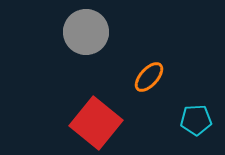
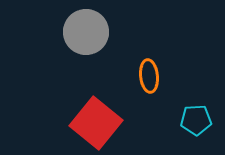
orange ellipse: moved 1 px up; rotated 48 degrees counterclockwise
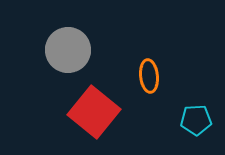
gray circle: moved 18 px left, 18 px down
red square: moved 2 px left, 11 px up
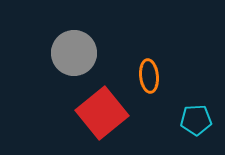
gray circle: moved 6 px right, 3 px down
red square: moved 8 px right, 1 px down; rotated 12 degrees clockwise
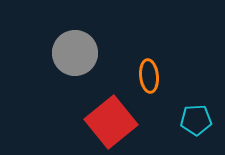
gray circle: moved 1 px right
red square: moved 9 px right, 9 px down
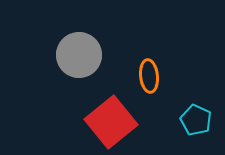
gray circle: moved 4 px right, 2 px down
cyan pentagon: rotated 28 degrees clockwise
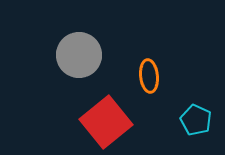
red square: moved 5 px left
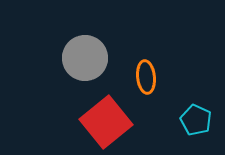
gray circle: moved 6 px right, 3 px down
orange ellipse: moved 3 px left, 1 px down
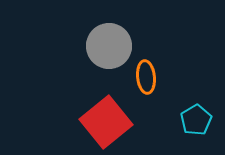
gray circle: moved 24 px right, 12 px up
cyan pentagon: rotated 16 degrees clockwise
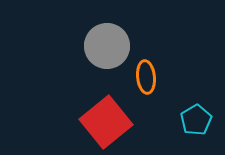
gray circle: moved 2 px left
